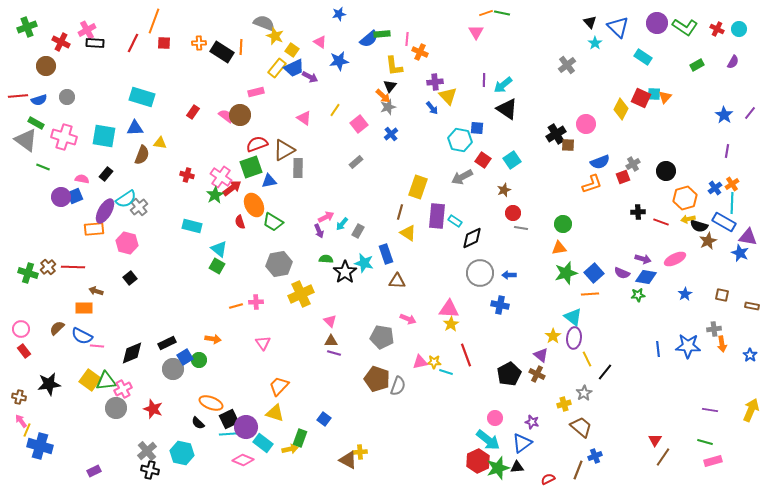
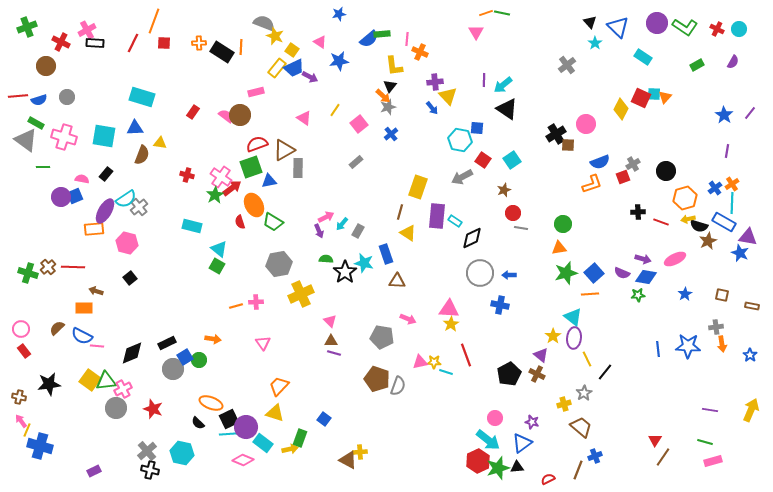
green line at (43, 167): rotated 24 degrees counterclockwise
gray cross at (714, 329): moved 2 px right, 2 px up
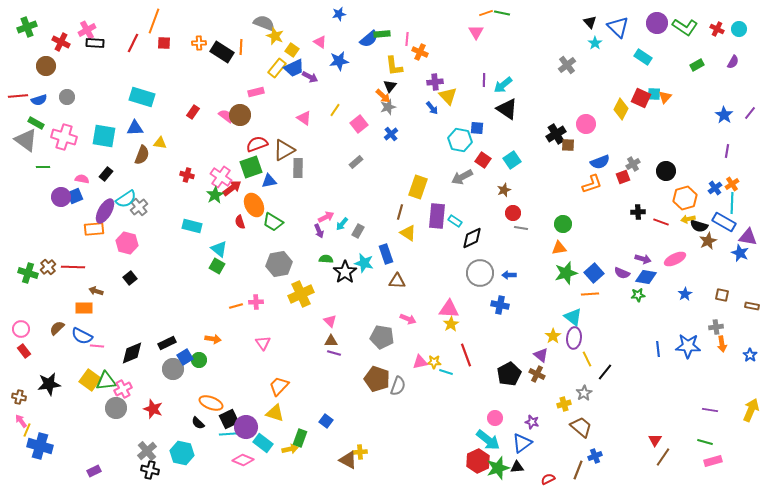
blue square at (324, 419): moved 2 px right, 2 px down
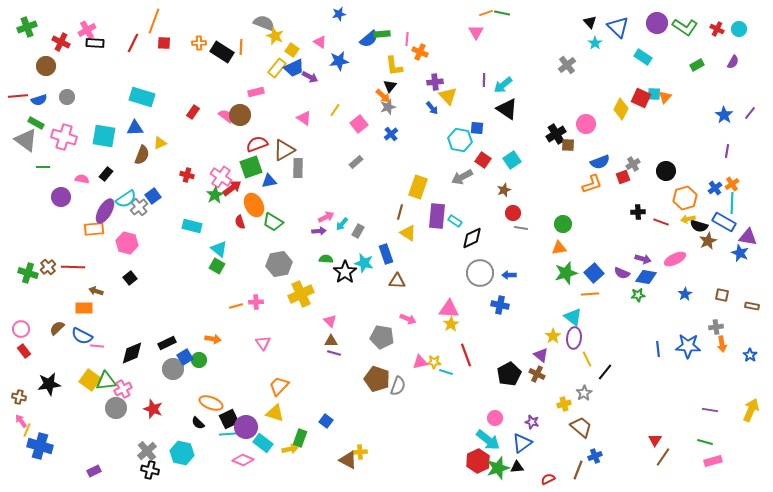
yellow triangle at (160, 143): rotated 32 degrees counterclockwise
blue square at (75, 196): moved 78 px right; rotated 14 degrees counterclockwise
purple arrow at (319, 231): rotated 72 degrees counterclockwise
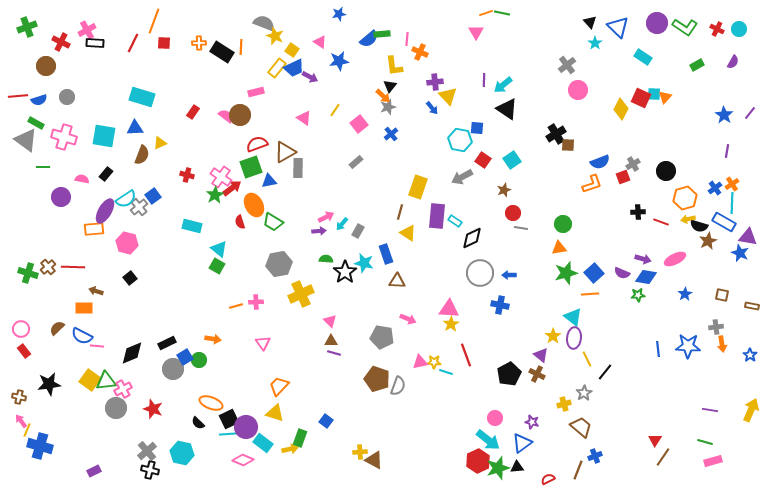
pink circle at (586, 124): moved 8 px left, 34 px up
brown triangle at (284, 150): moved 1 px right, 2 px down
brown triangle at (348, 460): moved 26 px right
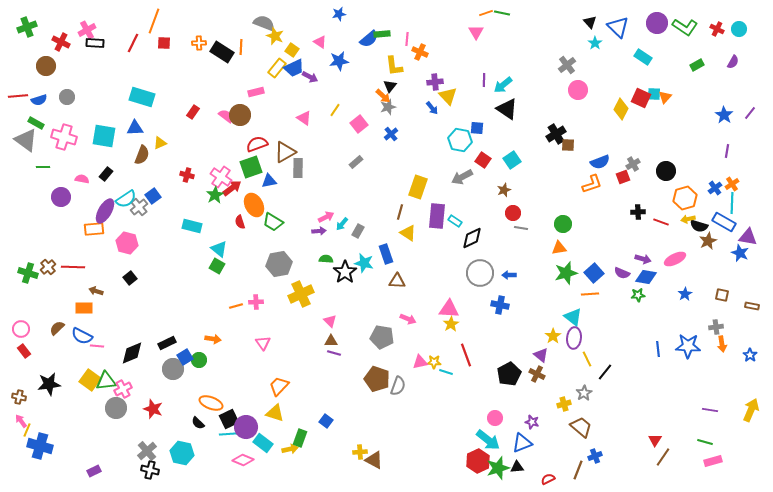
blue triangle at (522, 443): rotated 15 degrees clockwise
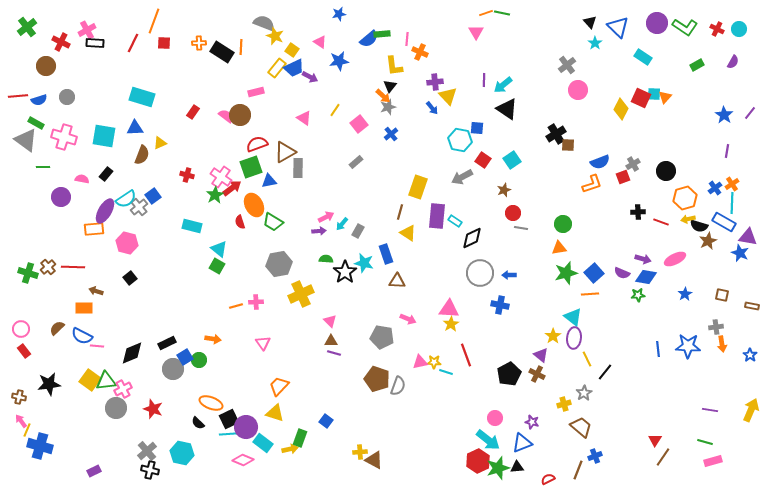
green cross at (27, 27): rotated 18 degrees counterclockwise
